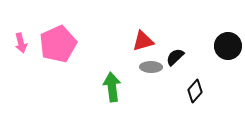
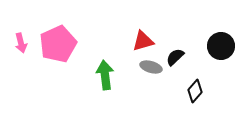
black circle: moved 7 px left
gray ellipse: rotated 15 degrees clockwise
green arrow: moved 7 px left, 12 px up
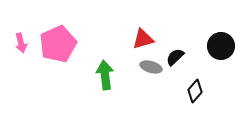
red triangle: moved 2 px up
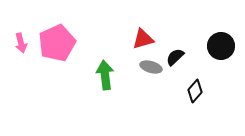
pink pentagon: moved 1 px left, 1 px up
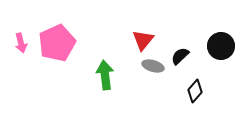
red triangle: moved 1 px down; rotated 35 degrees counterclockwise
black semicircle: moved 5 px right, 1 px up
gray ellipse: moved 2 px right, 1 px up
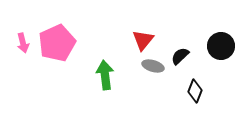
pink arrow: moved 2 px right
black diamond: rotated 20 degrees counterclockwise
